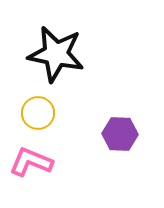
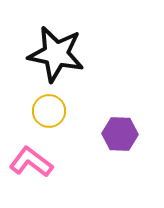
yellow circle: moved 11 px right, 2 px up
pink L-shape: rotated 15 degrees clockwise
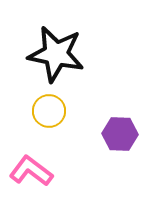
pink L-shape: moved 9 px down
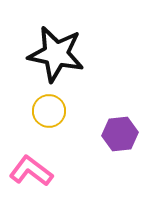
purple hexagon: rotated 8 degrees counterclockwise
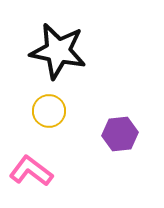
black star: moved 2 px right, 3 px up
